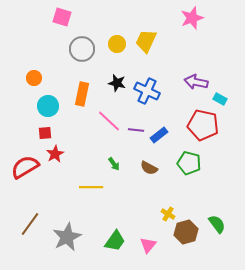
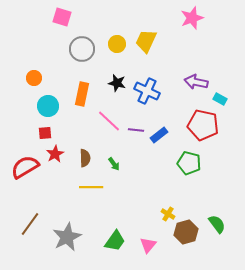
brown semicircle: moved 64 px left, 10 px up; rotated 120 degrees counterclockwise
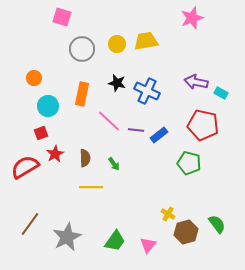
yellow trapezoid: rotated 55 degrees clockwise
cyan rectangle: moved 1 px right, 6 px up
red square: moved 4 px left; rotated 16 degrees counterclockwise
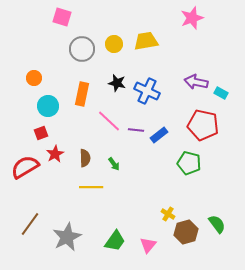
yellow circle: moved 3 px left
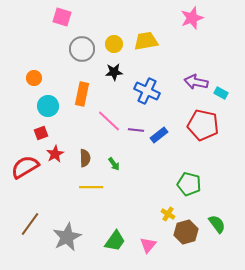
black star: moved 3 px left, 11 px up; rotated 18 degrees counterclockwise
green pentagon: moved 21 px down
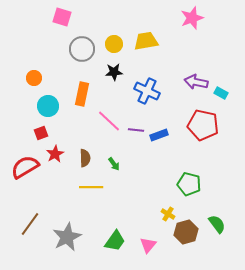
blue rectangle: rotated 18 degrees clockwise
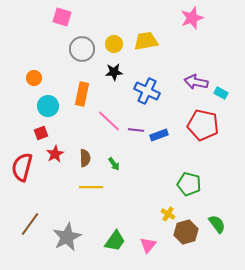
red semicircle: moved 3 px left; rotated 44 degrees counterclockwise
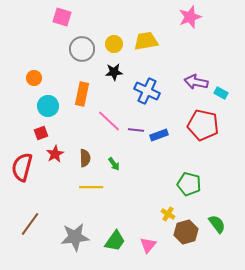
pink star: moved 2 px left, 1 px up
gray star: moved 8 px right; rotated 20 degrees clockwise
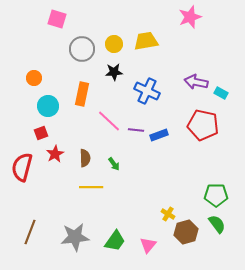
pink square: moved 5 px left, 2 px down
green pentagon: moved 27 px right, 11 px down; rotated 15 degrees counterclockwise
brown line: moved 8 px down; rotated 15 degrees counterclockwise
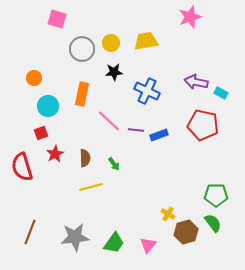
yellow circle: moved 3 px left, 1 px up
red semicircle: rotated 32 degrees counterclockwise
yellow line: rotated 15 degrees counterclockwise
green semicircle: moved 4 px left, 1 px up
green trapezoid: moved 1 px left, 2 px down
